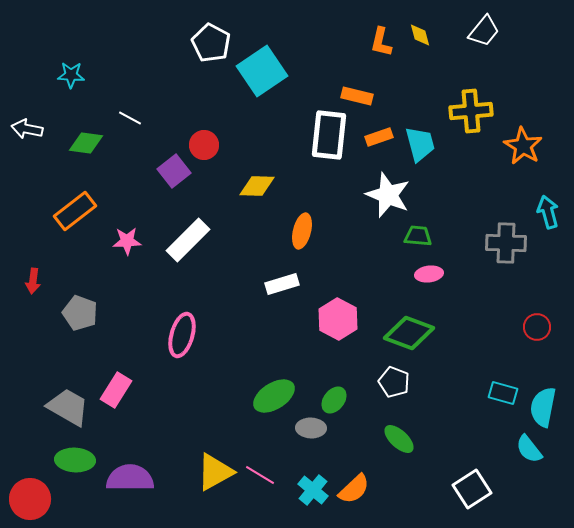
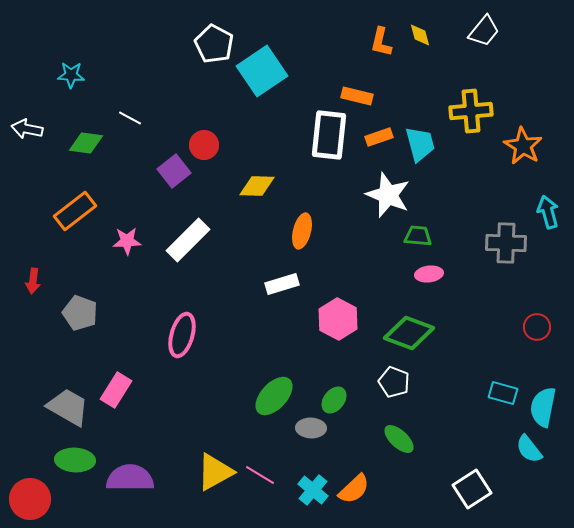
white pentagon at (211, 43): moved 3 px right, 1 px down
green ellipse at (274, 396): rotated 15 degrees counterclockwise
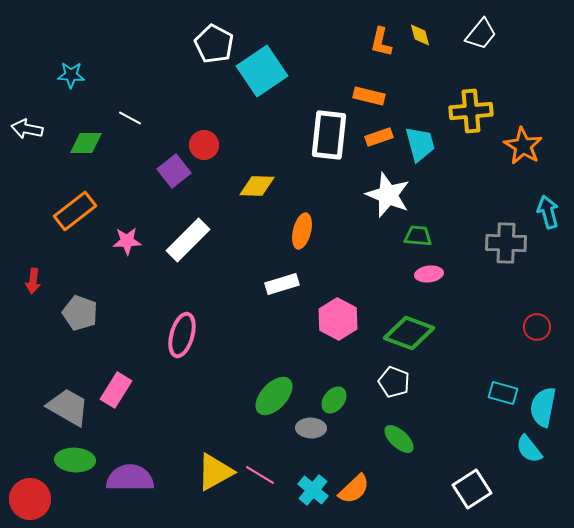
white trapezoid at (484, 31): moved 3 px left, 3 px down
orange rectangle at (357, 96): moved 12 px right
green diamond at (86, 143): rotated 8 degrees counterclockwise
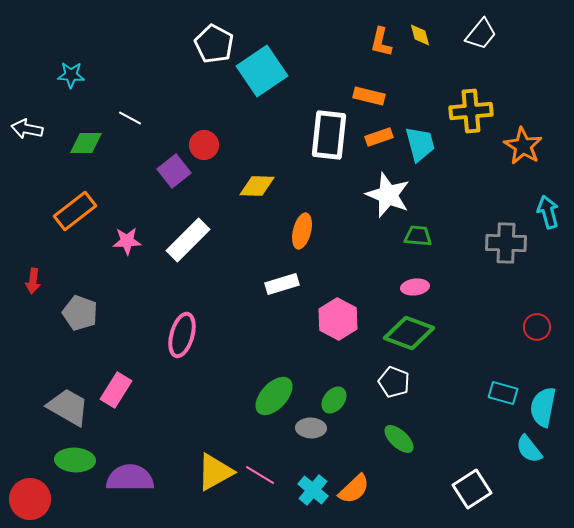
pink ellipse at (429, 274): moved 14 px left, 13 px down
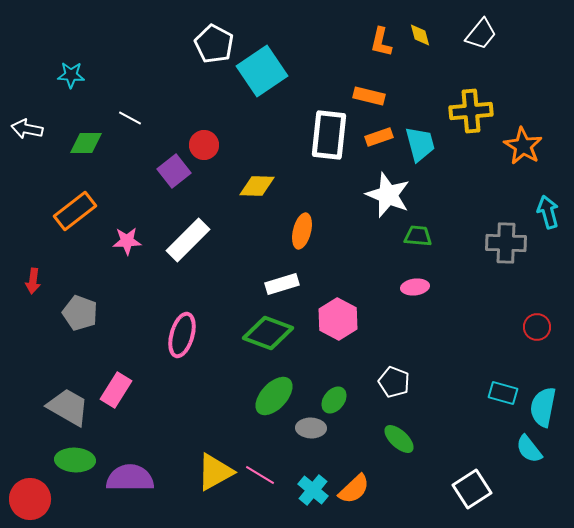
green diamond at (409, 333): moved 141 px left
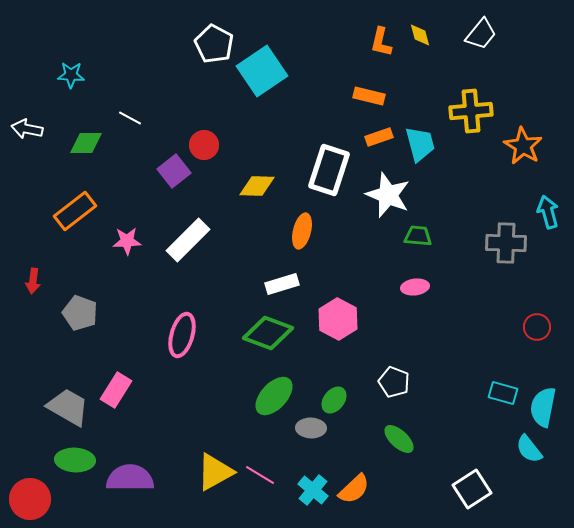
white rectangle at (329, 135): moved 35 px down; rotated 12 degrees clockwise
